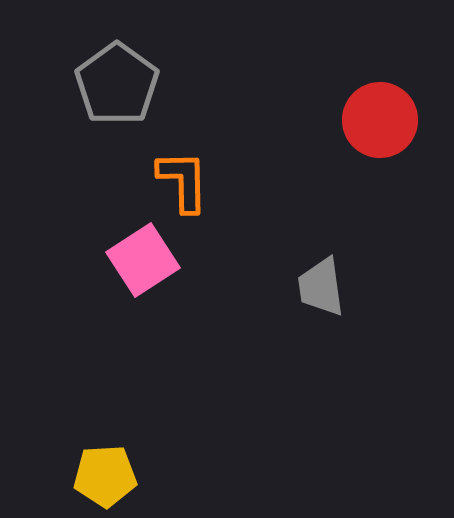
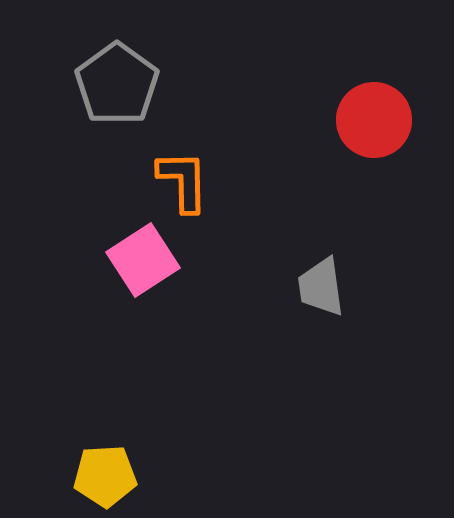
red circle: moved 6 px left
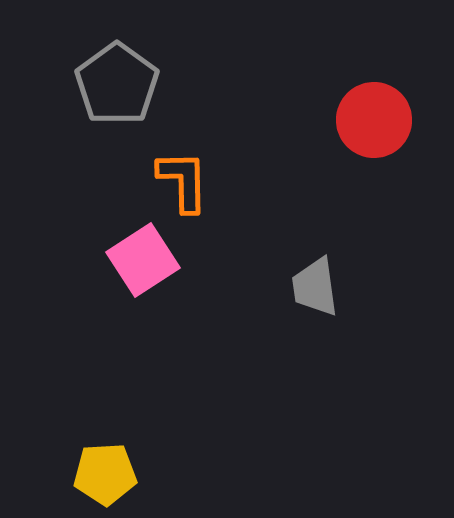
gray trapezoid: moved 6 px left
yellow pentagon: moved 2 px up
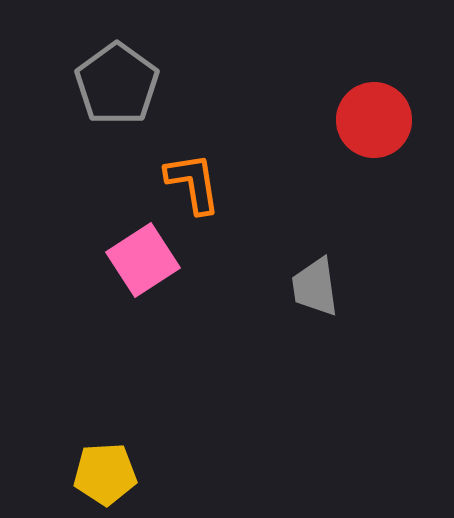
orange L-shape: moved 10 px right, 2 px down; rotated 8 degrees counterclockwise
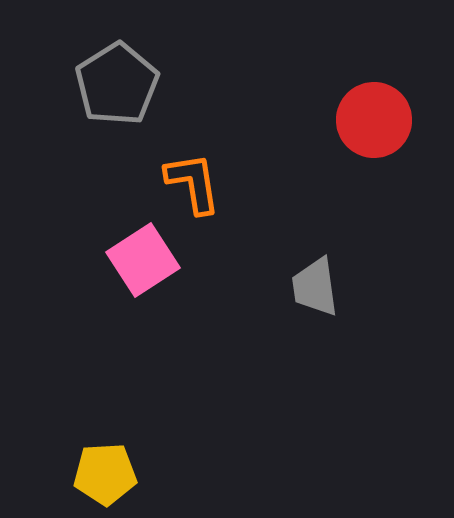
gray pentagon: rotated 4 degrees clockwise
